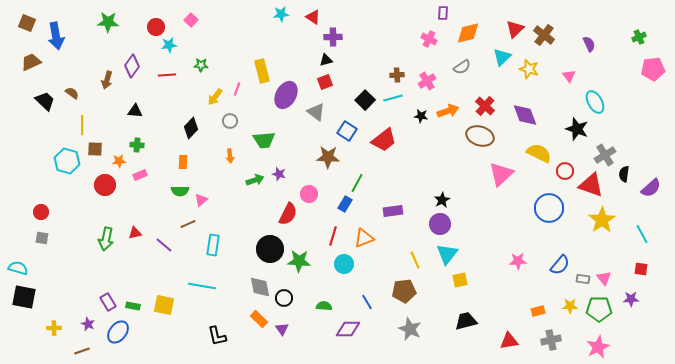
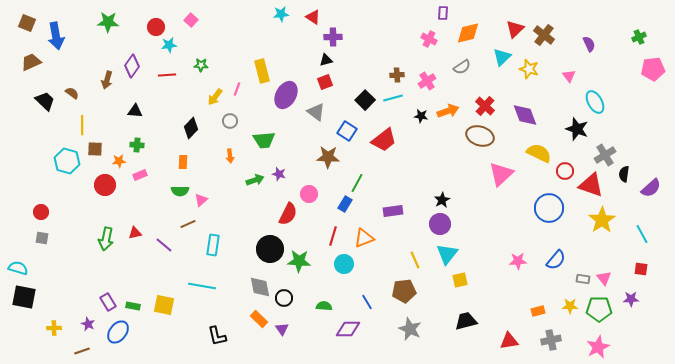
blue semicircle at (560, 265): moved 4 px left, 5 px up
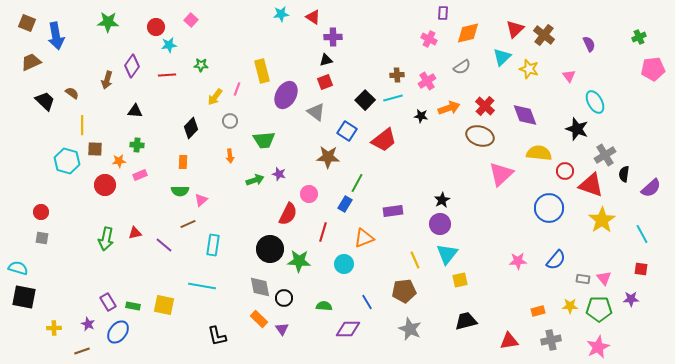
orange arrow at (448, 111): moved 1 px right, 3 px up
yellow semicircle at (539, 153): rotated 20 degrees counterclockwise
red line at (333, 236): moved 10 px left, 4 px up
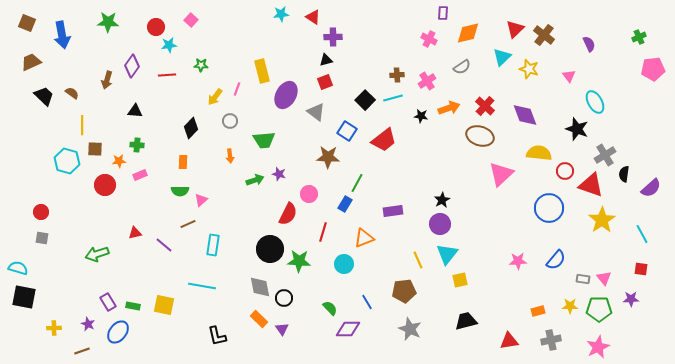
blue arrow at (56, 36): moved 6 px right, 1 px up
black trapezoid at (45, 101): moved 1 px left, 5 px up
green arrow at (106, 239): moved 9 px left, 15 px down; rotated 60 degrees clockwise
yellow line at (415, 260): moved 3 px right
green semicircle at (324, 306): moved 6 px right, 2 px down; rotated 42 degrees clockwise
